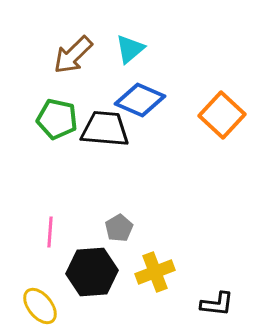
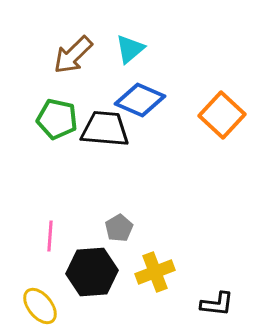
pink line: moved 4 px down
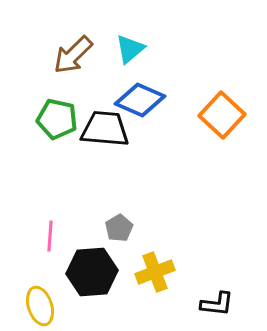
yellow ellipse: rotated 21 degrees clockwise
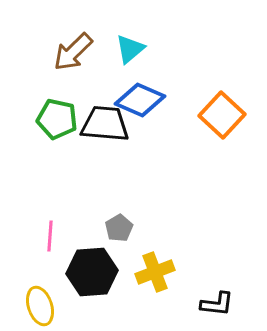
brown arrow: moved 3 px up
black trapezoid: moved 5 px up
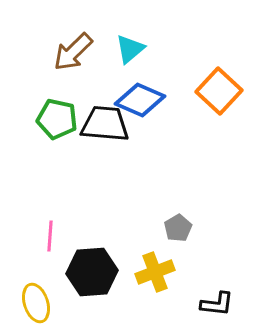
orange square: moved 3 px left, 24 px up
gray pentagon: moved 59 px right
yellow ellipse: moved 4 px left, 3 px up
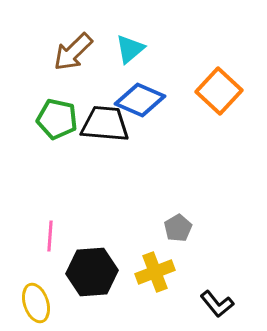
black L-shape: rotated 44 degrees clockwise
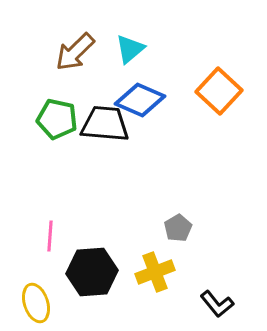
brown arrow: moved 2 px right
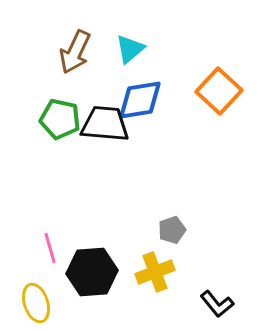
brown arrow: rotated 21 degrees counterclockwise
blue diamond: rotated 33 degrees counterclockwise
green pentagon: moved 3 px right
gray pentagon: moved 6 px left, 2 px down; rotated 12 degrees clockwise
pink line: moved 12 px down; rotated 20 degrees counterclockwise
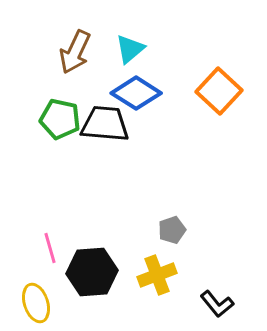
blue diamond: moved 4 px left, 7 px up; rotated 42 degrees clockwise
yellow cross: moved 2 px right, 3 px down
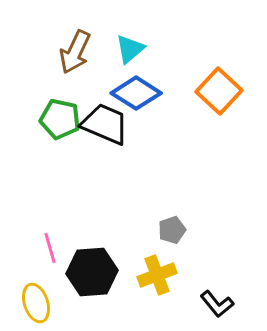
black trapezoid: rotated 18 degrees clockwise
